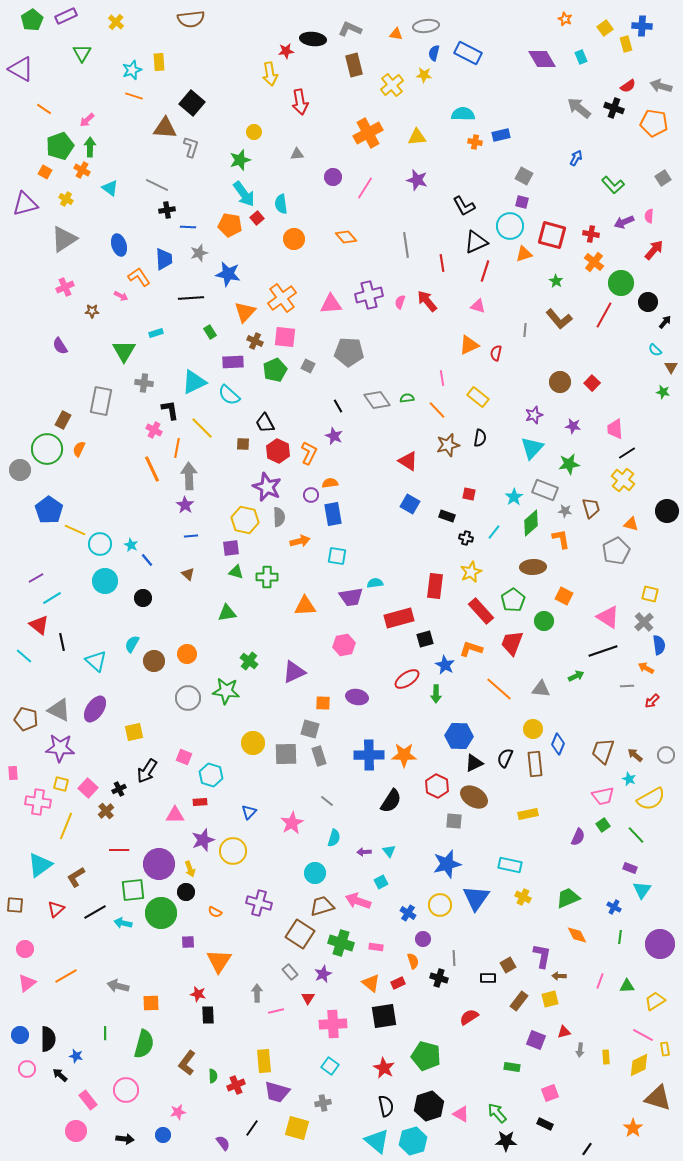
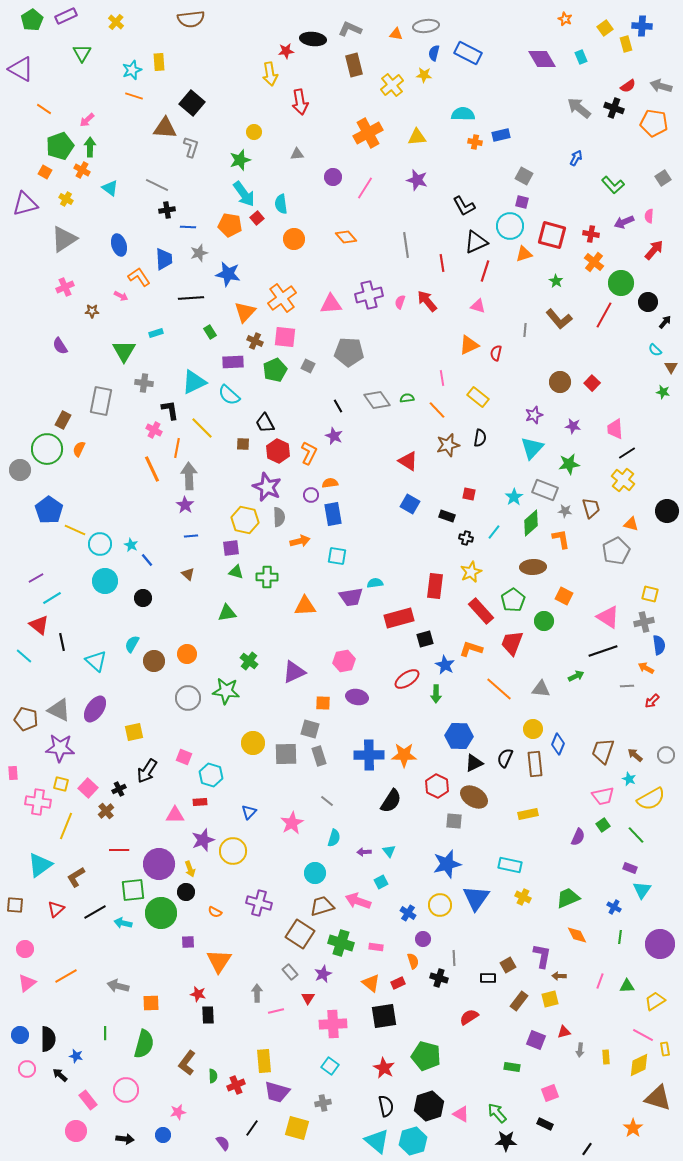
gray cross at (644, 622): rotated 30 degrees clockwise
pink hexagon at (344, 645): moved 16 px down
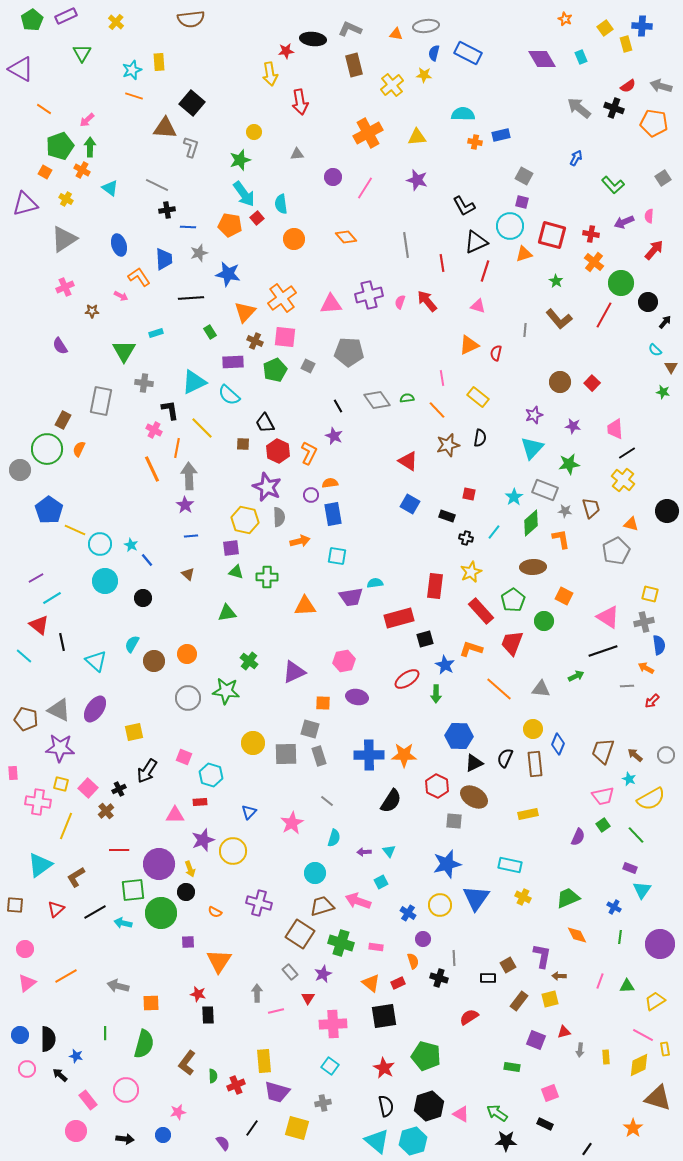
green arrow at (497, 1113): rotated 15 degrees counterclockwise
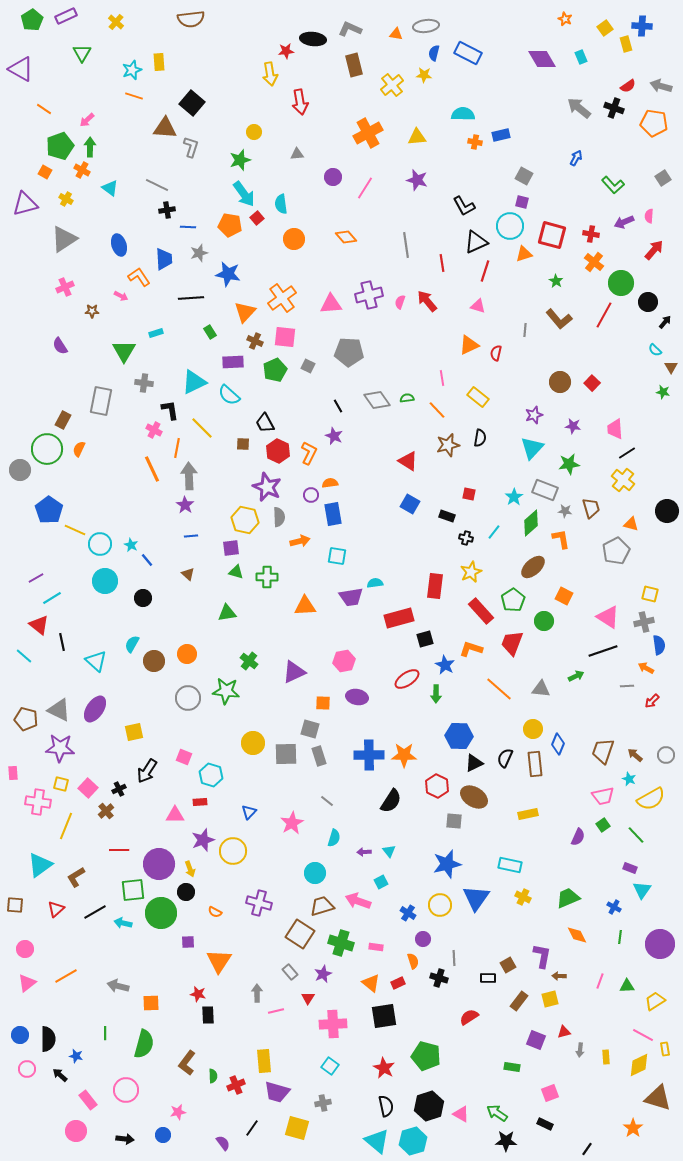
brown ellipse at (533, 567): rotated 40 degrees counterclockwise
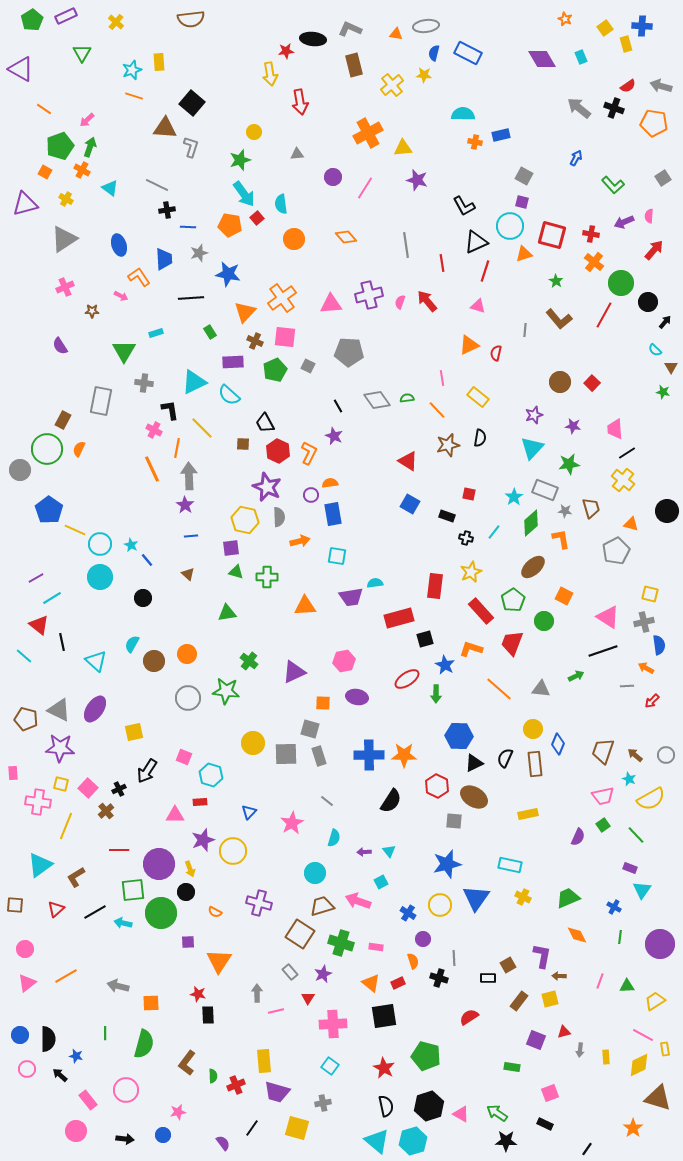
yellow triangle at (417, 137): moved 14 px left, 11 px down
green arrow at (90, 147): rotated 18 degrees clockwise
cyan circle at (105, 581): moved 5 px left, 4 px up
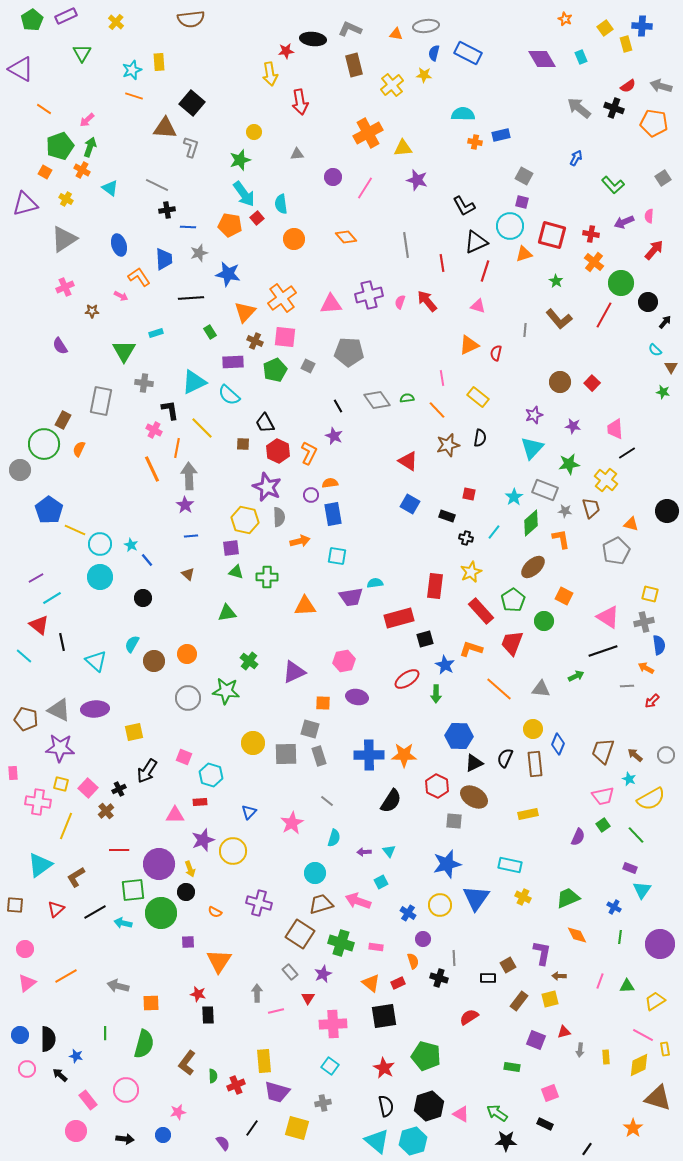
green circle at (47, 449): moved 3 px left, 5 px up
yellow cross at (623, 480): moved 17 px left
purple ellipse at (95, 709): rotated 52 degrees clockwise
brown trapezoid at (322, 906): moved 1 px left, 2 px up
purple L-shape at (542, 956): moved 3 px up
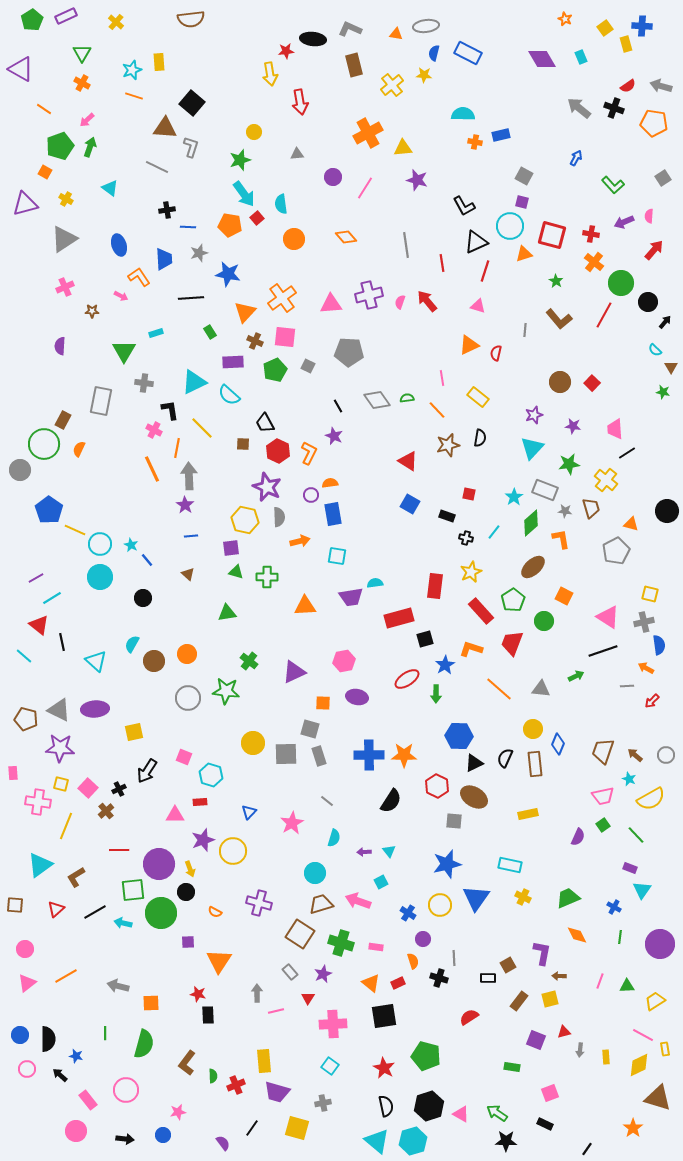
orange cross at (82, 170): moved 87 px up
gray line at (157, 185): moved 18 px up
purple semicircle at (60, 346): rotated 36 degrees clockwise
blue star at (445, 665): rotated 12 degrees clockwise
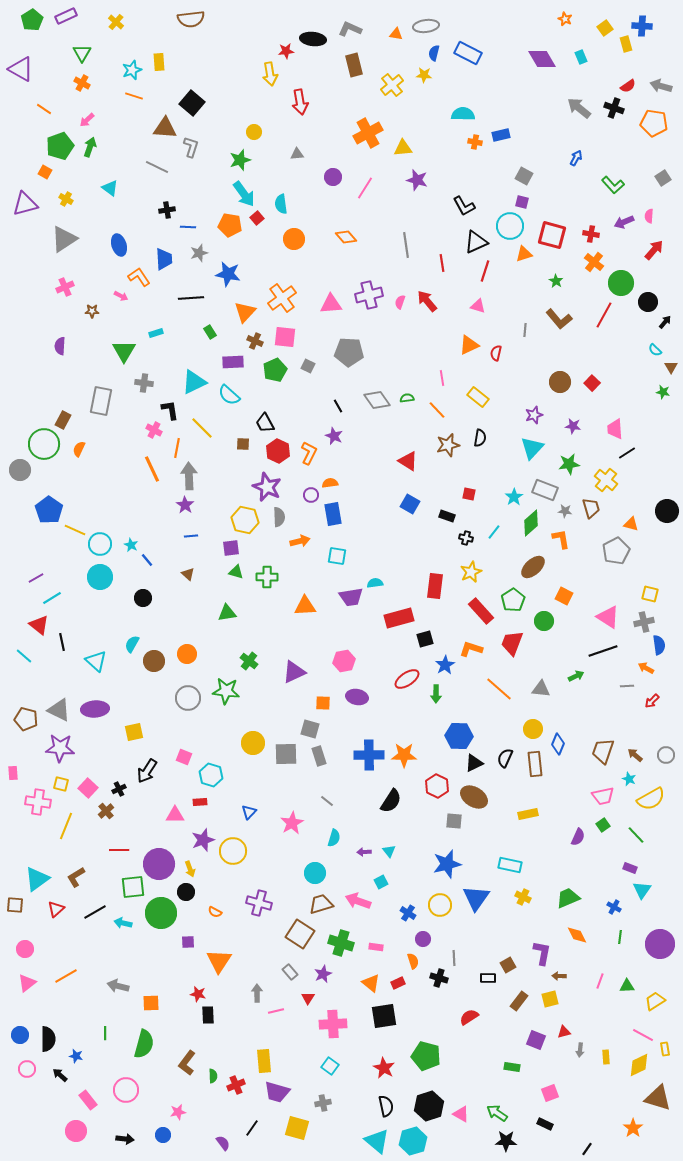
cyan triangle at (40, 865): moved 3 px left, 14 px down
green square at (133, 890): moved 3 px up
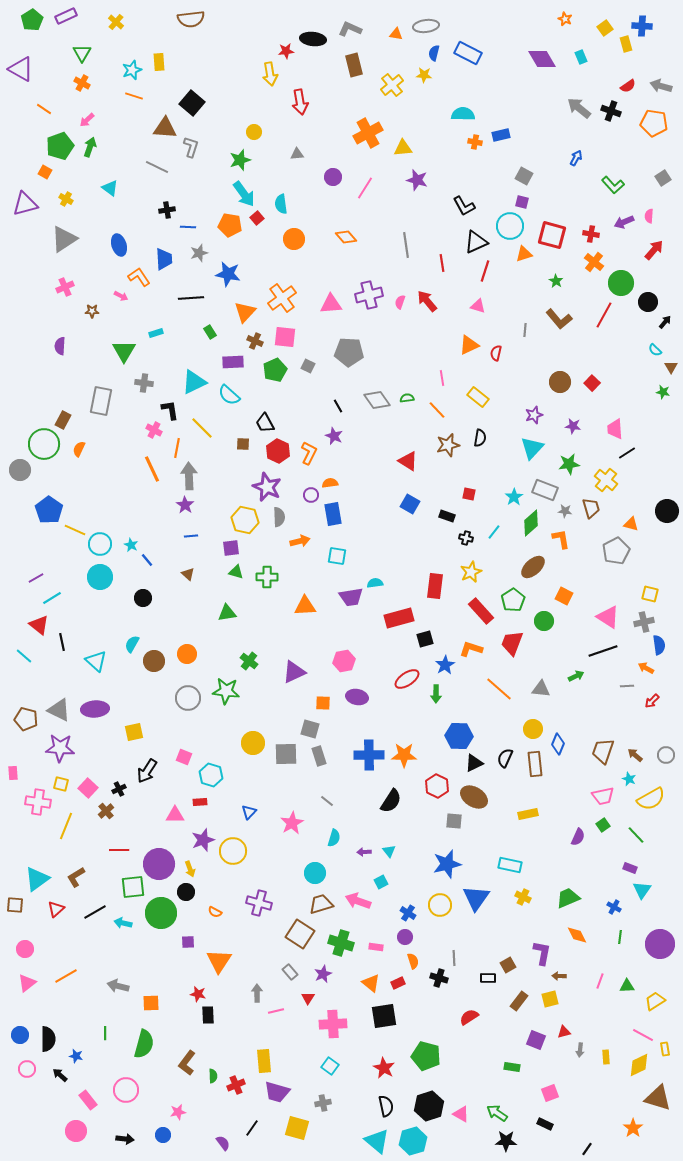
black cross at (614, 108): moved 3 px left, 3 px down
purple circle at (423, 939): moved 18 px left, 2 px up
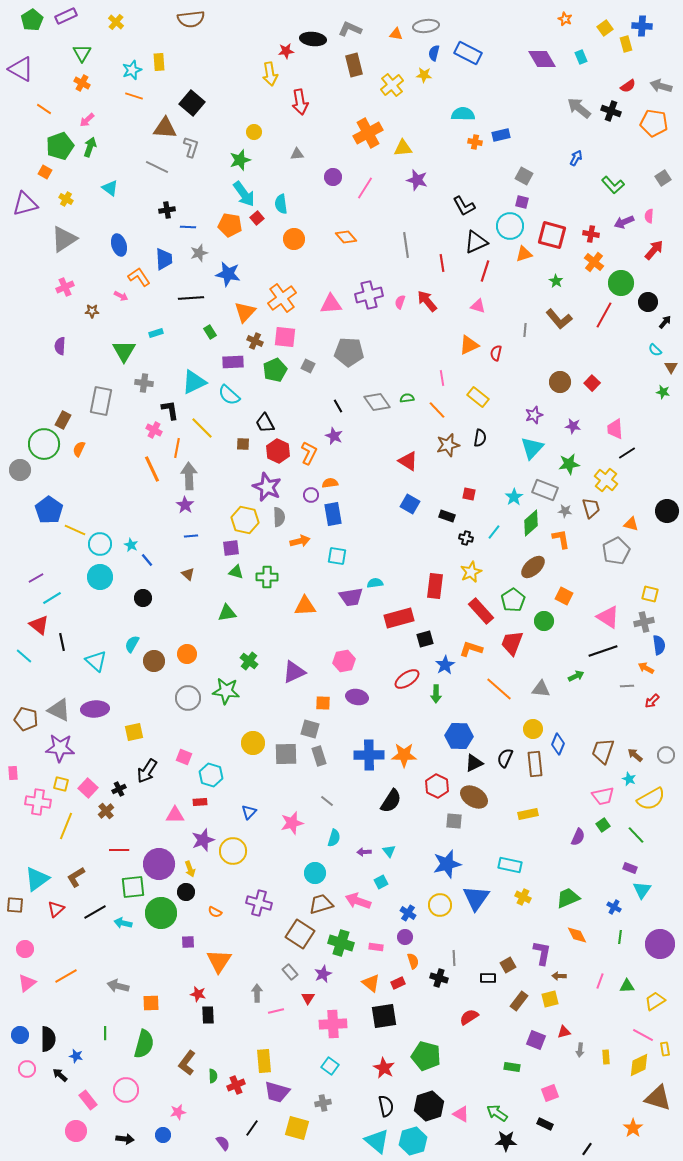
gray diamond at (377, 400): moved 2 px down
pink star at (292, 823): rotated 15 degrees clockwise
